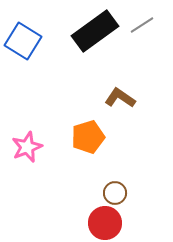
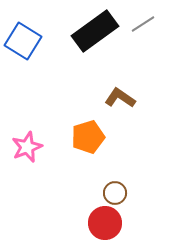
gray line: moved 1 px right, 1 px up
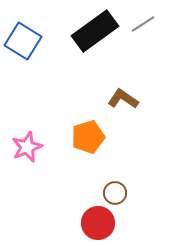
brown L-shape: moved 3 px right, 1 px down
red circle: moved 7 px left
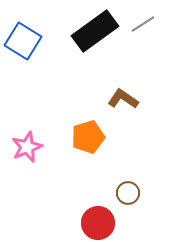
brown circle: moved 13 px right
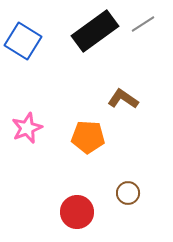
orange pentagon: rotated 20 degrees clockwise
pink star: moved 19 px up
red circle: moved 21 px left, 11 px up
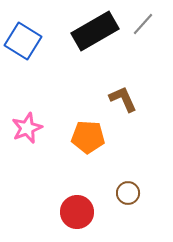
gray line: rotated 15 degrees counterclockwise
black rectangle: rotated 6 degrees clockwise
brown L-shape: rotated 32 degrees clockwise
